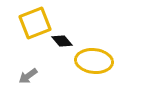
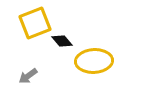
yellow ellipse: rotated 9 degrees counterclockwise
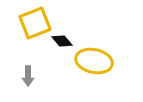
yellow ellipse: rotated 15 degrees clockwise
gray arrow: rotated 54 degrees counterclockwise
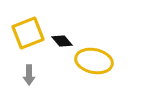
yellow square: moved 7 px left, 10 px down
gray arrow: moved 1 px right, 1 px up
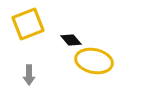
yellow square: moved 9 px up
black diamond: moved 9 px right, 1 px up
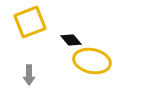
yellow square: moved 2 px right, 2 px up
yellow ellipse: moved 2 px left
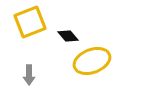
black diamond: moved 3 px left, 4 px up
yellow ellipse: rotated 33 degrees counterclockwise
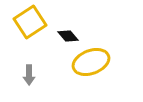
yellow square: rotated 12 degrees counterclockwise
yellow ellipse: moved 1 px left, 1 px down
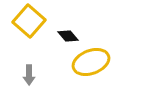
yellow square: moved 1 px left, 1 px up; rotated 16 degrees counterclockwise
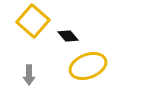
yellow square: moved 4 px right
yellow ellipse: moved 3 px left, 4 px down
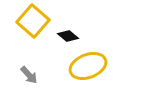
black diamond: rotated 10 degrees counterclockwise
gray arrow: rotated 42 degrees counterclockwise
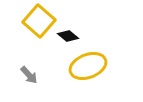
yellow square: moved 6 px right
